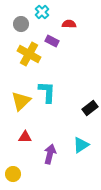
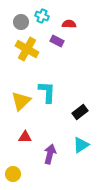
cyan cross: moved 4 px down; rotated 24 degrees counterclockwise
gray circle: moved 2 px up
purple rectangle: moved 5 px right
yellow cross: moved 2 px left, 5 px up
black rectangle: moved 10 px left, 4 px down
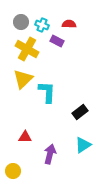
cyan cross: moved 9 px down
yellow triangle: moved 2 px right, 22 px up
cyan triangle: moved 2 px right
yellow circle: moved 3 px up
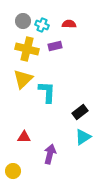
gray circle: moved 2 px right, 1 px up
purple rectangle: moved 2 px left, 5 px down; rotated 40 degrees counterclockwise
yellow cross: rotated 15 degrees counterclockwise
red triangle: moved 1 px left
cyan triangle: moved 8 px up
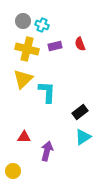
red semicircle: moved 11 px right, 20 px down; rotated 112 degrees counterclockwise
purple arrow: moved 3 px left, 3 px up
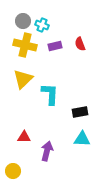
yellow cross: moved 2 px left, 4 px up
cyan L-shape: moved 3 px right, 2 px down
black rectangle: rotated 28 degrees clockwise
cyan triangle: moved 1 px left, 2 px down; rotated 36 degrees clockwise
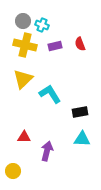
cyan L-shape: rotated 35 degrees counterclockwise
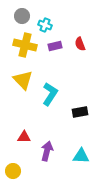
gray circle: moved 1 px left, 5 px up
cyan cross: moved 3 px right
yellow triangle: moved 1 px down; rotated 30 degrees counterclockwise
cyan L-shape: rotated 65 degrees clockwise
cyan triangle: moved 1 px left, 17 px down
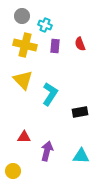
purple rectangle: rotated 72 degrees counterclockwise
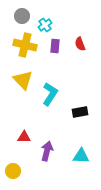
cyan cross: rotated 32 degrees clockwise
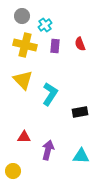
purple arrow: moved 1 px right, 1 px up
